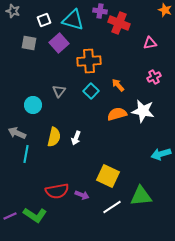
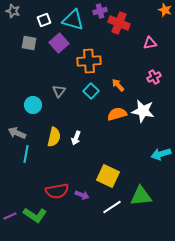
purple cross: rotated 24 degrees counterclockwise
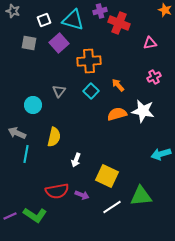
white arrow: moved 22 px down
yellow square: moved 1 px left
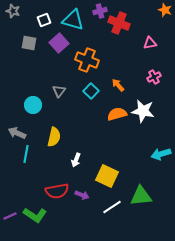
orange cross: moved 2 px left, 1 px up; rotated 25 degrees clockwise
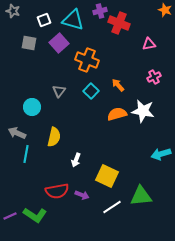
pink triangle: moved 1 px left, 1 px down
cyan circle: moved 1 px left, 2 px down
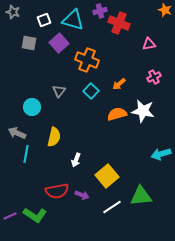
gray star: moved 1 px down
orange arrow: moved 1 px right, 1 px up; rotated 88 degrees counterclockwise
yellow square: rotated 25 degrees clockwise
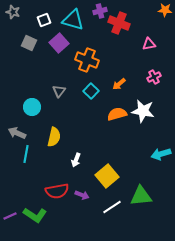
orange star: rotated 16 degrees counterclockwise
gray square: rotated 14 degrees clockwise
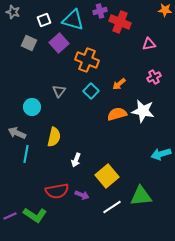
red cross: moved 1 px right, 1 px up
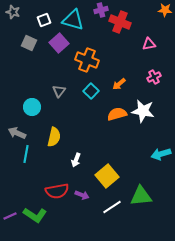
purple cross: moved 1 px right, 1 px up
